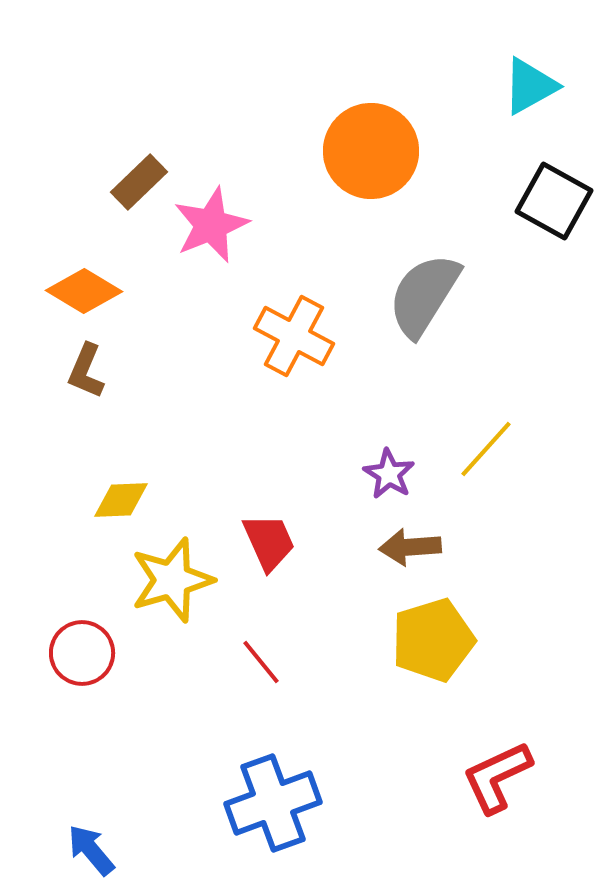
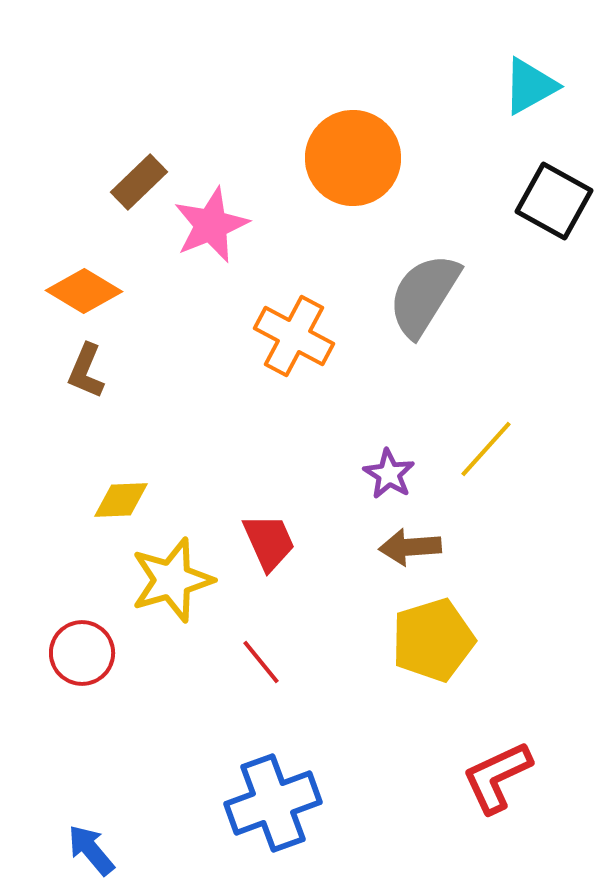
orange circle: moved 18 px left, 7 px down
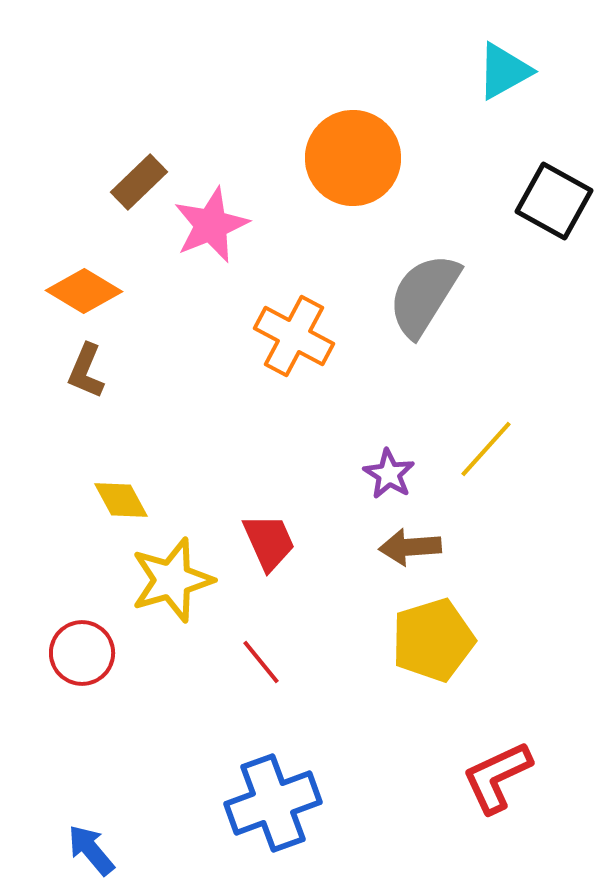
cyan triangle: moved 26 px left, 15 px up
yellow diamond: rotated 64 degrees clockwise
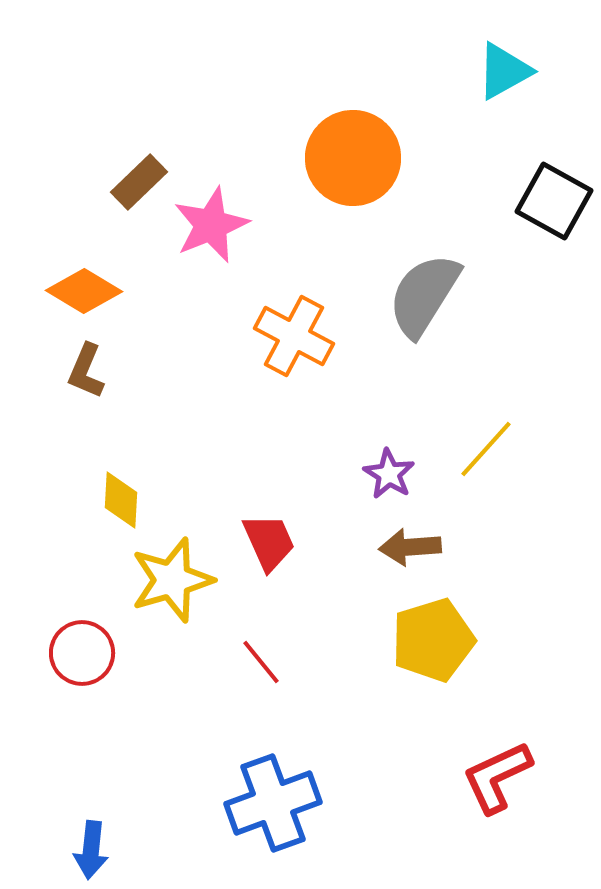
yellow diamond: rotated 32 degrees clockwise
blue arrow: rotated 134 degrees counterclockwise
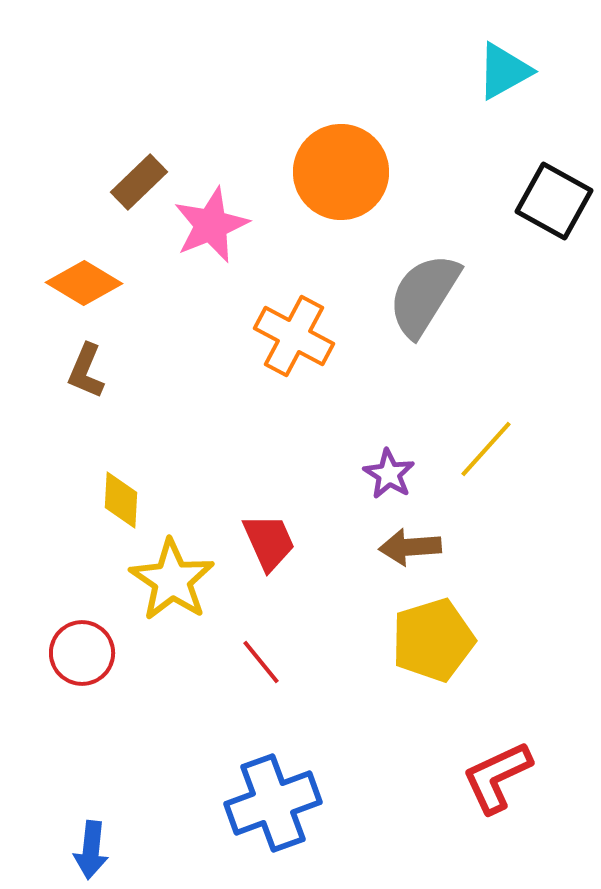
orange circle: moved 12 px left, 14 px down
orange diamond: moved 8 px up
yellow star: rotated 22 degrees counterclockwise
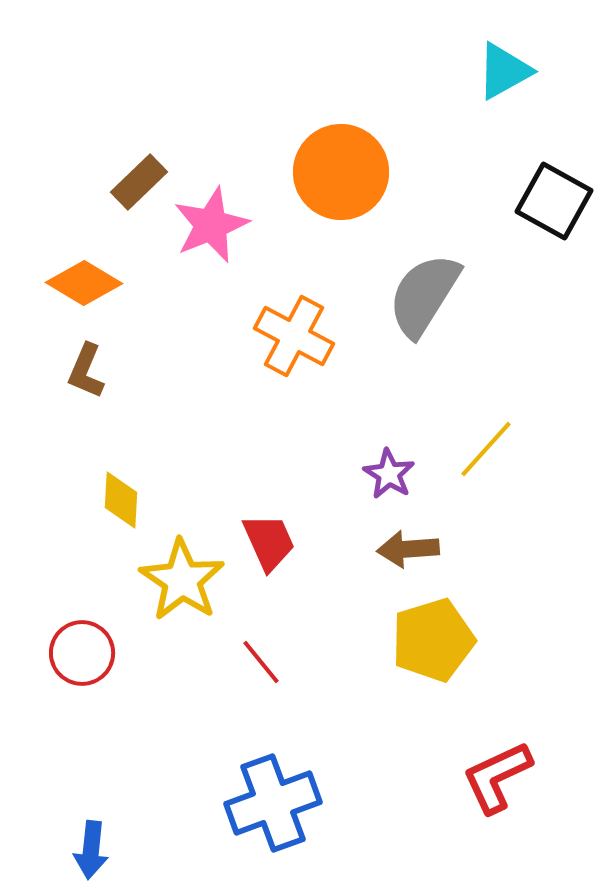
brown arrow: moved 2 px left, 2 px down
yellow star: moved 10 px right
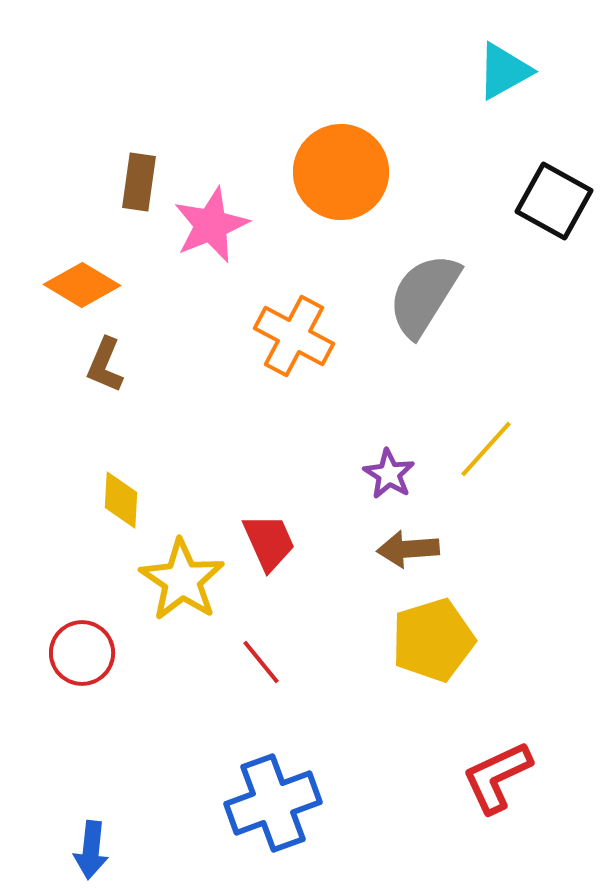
brown rectangle: rotated 38 degrees counterclockwise
orange diamond: moved 2 px left, 2 px down
brown L-shape: moved 19 px right, 6 px up
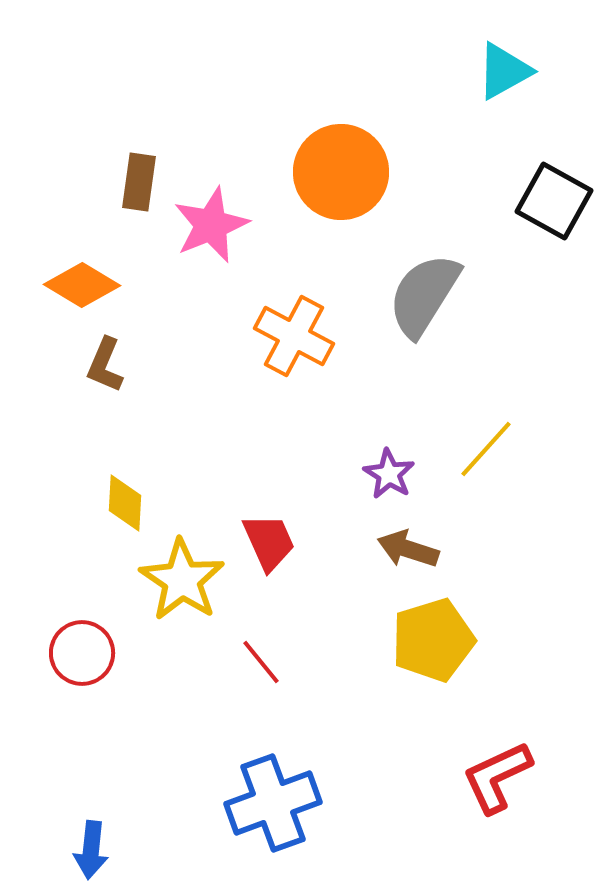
yellow diamond: moved 4 px right, 3 px down
brown arrow: rotated 22 degrees clockwise
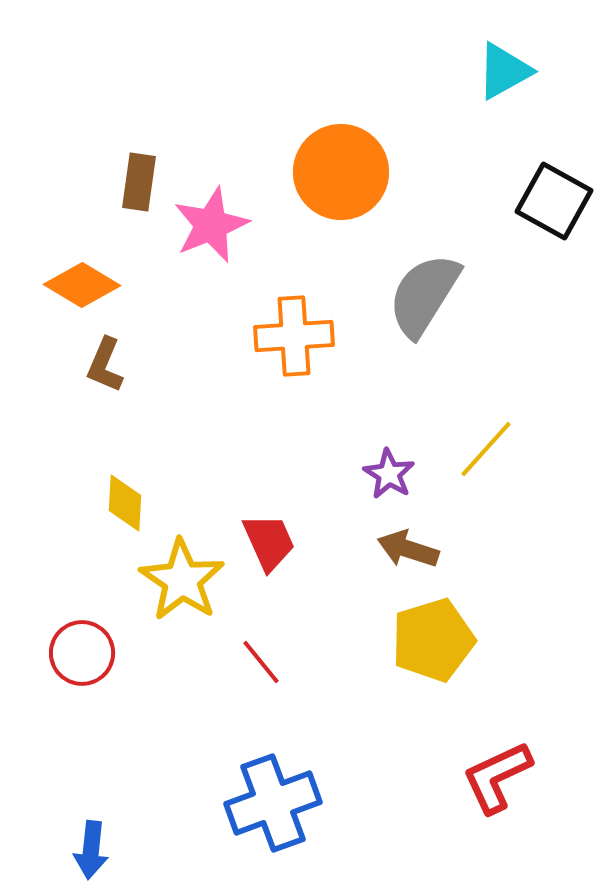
orange cross: rotated 32 degrees counterclockwise
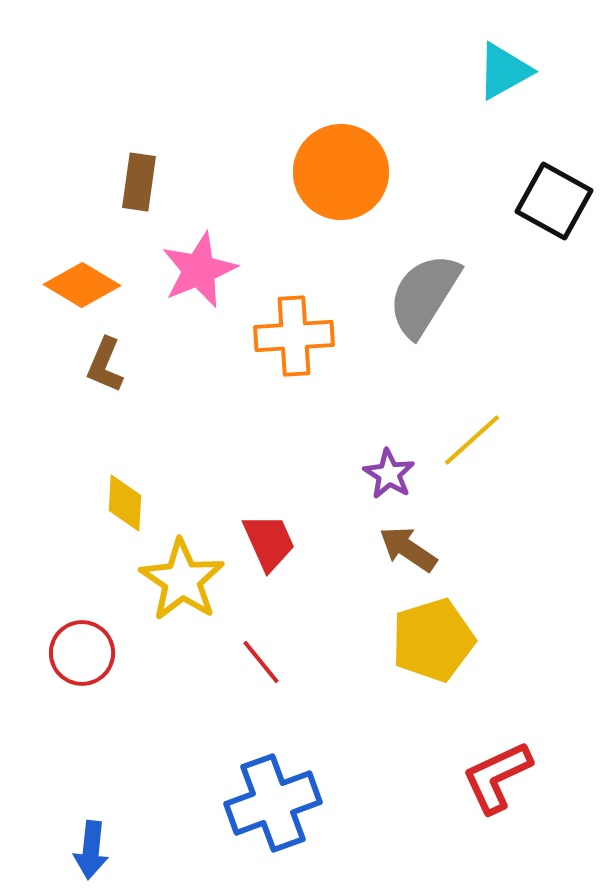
pink star: moved 12 px left, 45 px down
yellow line: moved 14 px left, 9 px up; rotated 6 degrees clockwise
brown arrow: rotated 16 degrees clockwise
